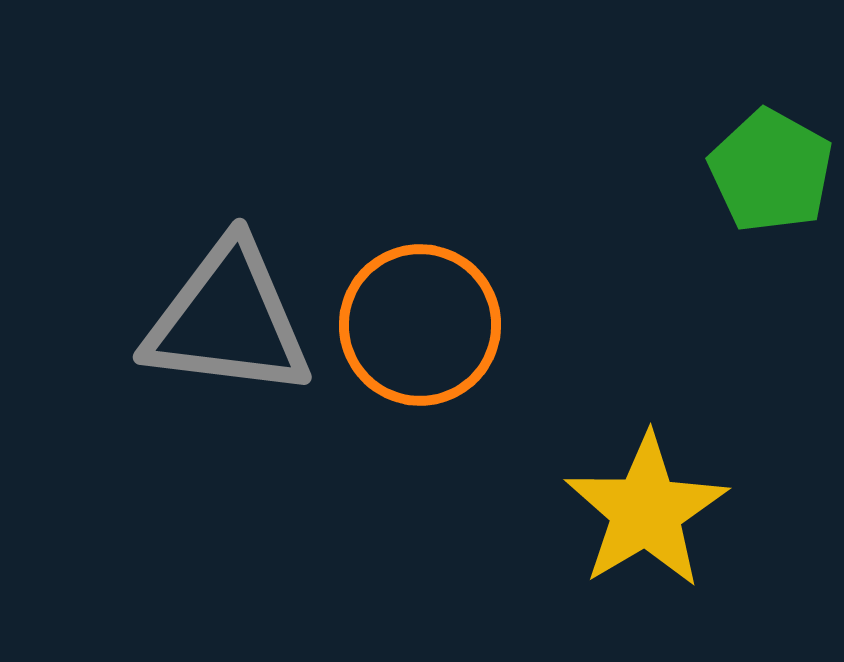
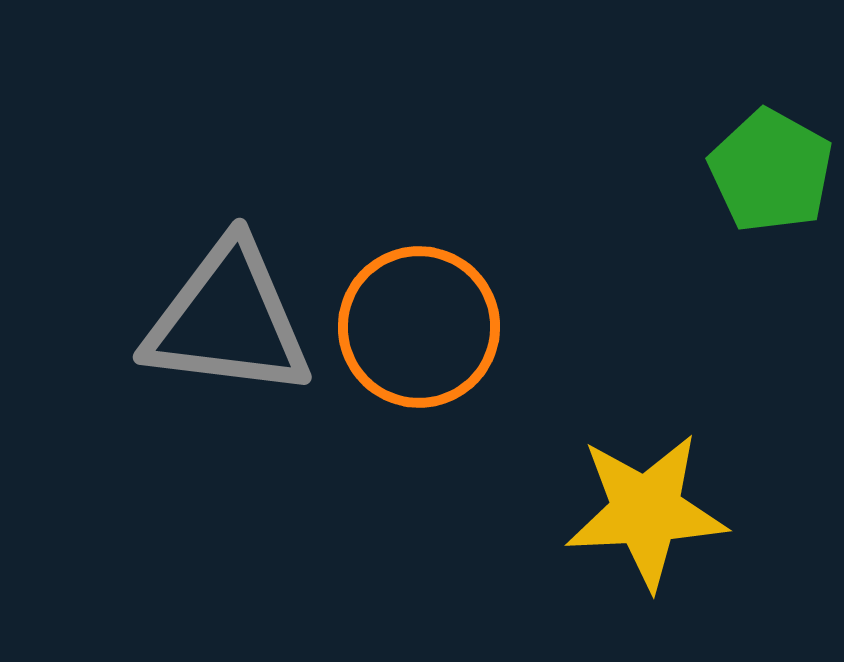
orange circle: moved 1 px left, 2 px down
yellow star: rotated 28 degrees clockwise
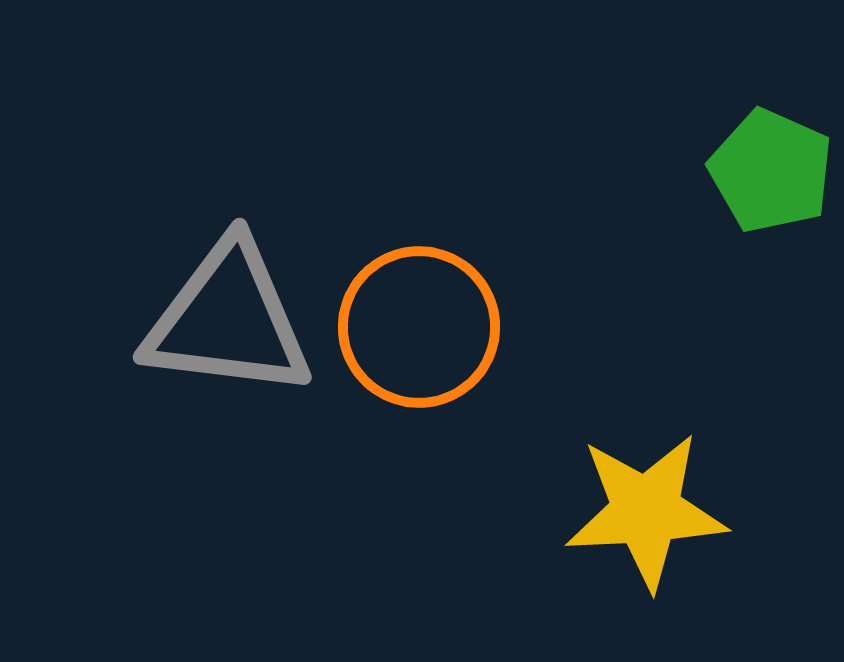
green pentagon: rotated 5 degrees counterclockwise
